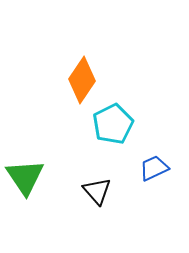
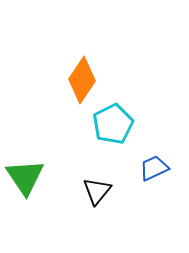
black triangle: rotated 20 degrees clockwise
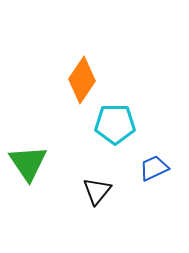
cyan pentagon: moved 2 px right; rotated 27 degrees clockwise
green triangle: moved 3 px right, 14 px up
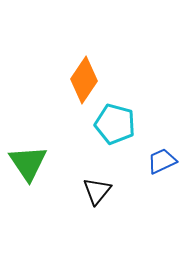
orange diamond: moved 2 px right
cyan pentagon: rotated 15 degrees clockwise
blue trapezoid: moved 8 px right, 7 px up
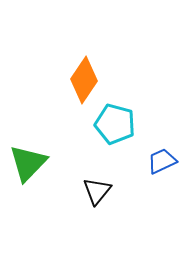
green triangle: rotated 18 degrees clockwise
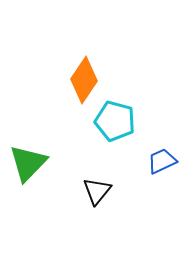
cyan pentagon: moved 3 px up
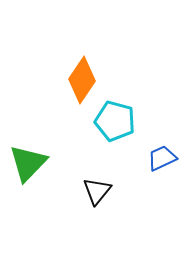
orange diamond: moved 2 px left
blue trapezoid: moved 3 px up
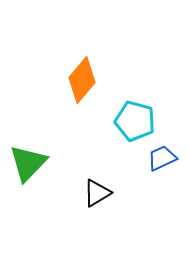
orange diamond: rotated 6 degrees clockwise
cyan pentagon: moved 20 px right
black triangle: moved 2 px down; rotated 20 degrees clockwise
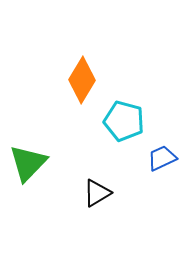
orange diamond: rotated 9 degrees counterclockwise
cyan pentagon: moved 11 px left
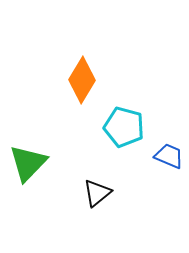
cyan pentagon: moved 6 px down
blue trapezoid: moved 7 px right, 2 px up; rotated 48 degrees clockwise
black triangle: rotated 8 degrees counterclockwise
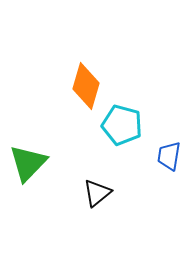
orange diamond: moved 4 px right, 6 px down; rotated 15 degrees counterclockwise
cyan pentagon: moved 2 px left, 2 px up
blue trapezoid: rotated 104 degrees counterclockwise
